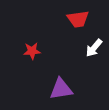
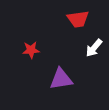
red star: moved 1 px left, 1 px up
purple triangle: moved 10 px up
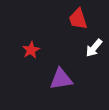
red trapezoid: rotated 80 degrees clockwise
red star: rotated 24 degrees counterclockwise
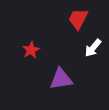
red trapezoid: rotated 45 degrees clockwise
white arrow: moved 1 px left
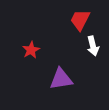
red trapezoid: moved 2 px right, 1 px down
white arrow: moved 2 px up; rotated 54 degrees counterclockwise
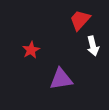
red trapezoid: rotated 15 degrees clockwise
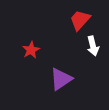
purple triangle: rotated 25 degrees counterclockwise
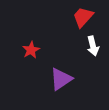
red trapezoid: moved 3 px right, 3 px up
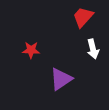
white arrow: moved 3 px down
red star: rotated 30 degrees clockwise
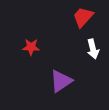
red star: moved 3 px up
purple triangle: moved 2 px down
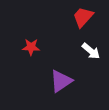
white arrow: moved 2 px left, 2 px down; rotated 36 degrees counterclockwise
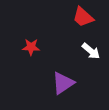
red trapezoid: rotated 90 degrees counterclockwise
purple triangle: moved 2 px right, 2 px down
